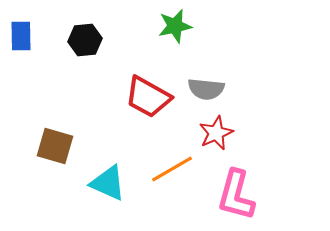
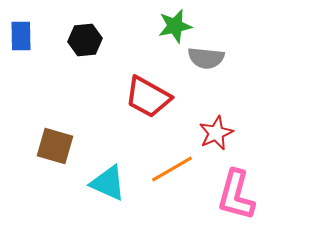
gray semicircle: moved 31 px up
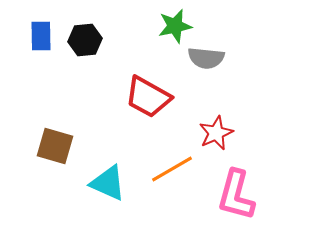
blue rectangle: moved 20 px right
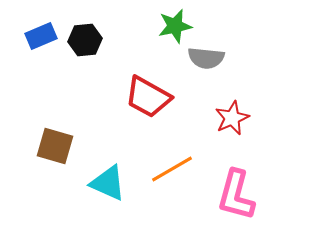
blue rectangle: rotated 68 degrees clockwise
red star: moved 16 px right, 15 px up
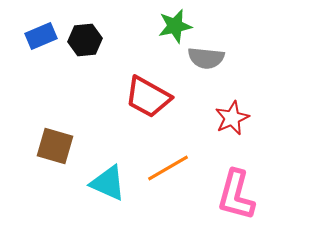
orange line: moved 4 px left, 1 px up
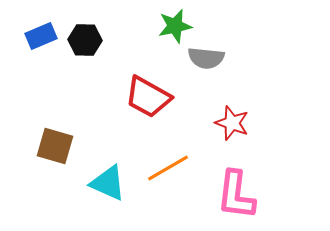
black hexagon: rotated 8 degrees clockwise
red star: moved 5 px down; rotated 28 degrees counterclockwise
pink L-shape: rotated 8 degrees counterclockwise
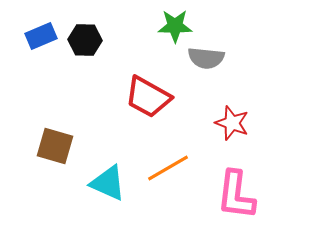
green star: rotated 12 degrees clockwise
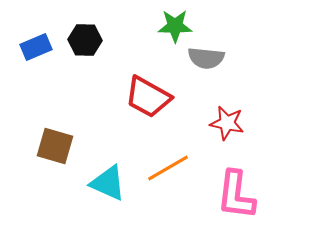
blue rectangle: moved 5 px left, 11 px down
red star: moved 5 px left; rotated 8 degrees counterclockwise
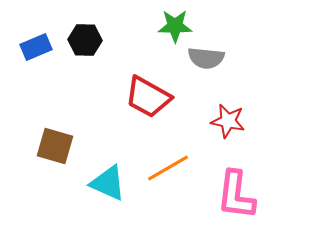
red star: moved 1 px right, 2 px up
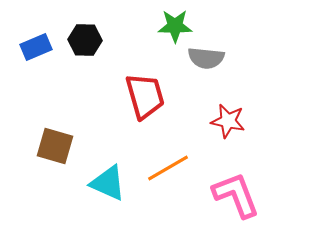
red trapezoid: moved 3 px left, 1 px up; rotated 135 degrees counterclockwise
pink L-shape: rotated 152 degrees clockwise
